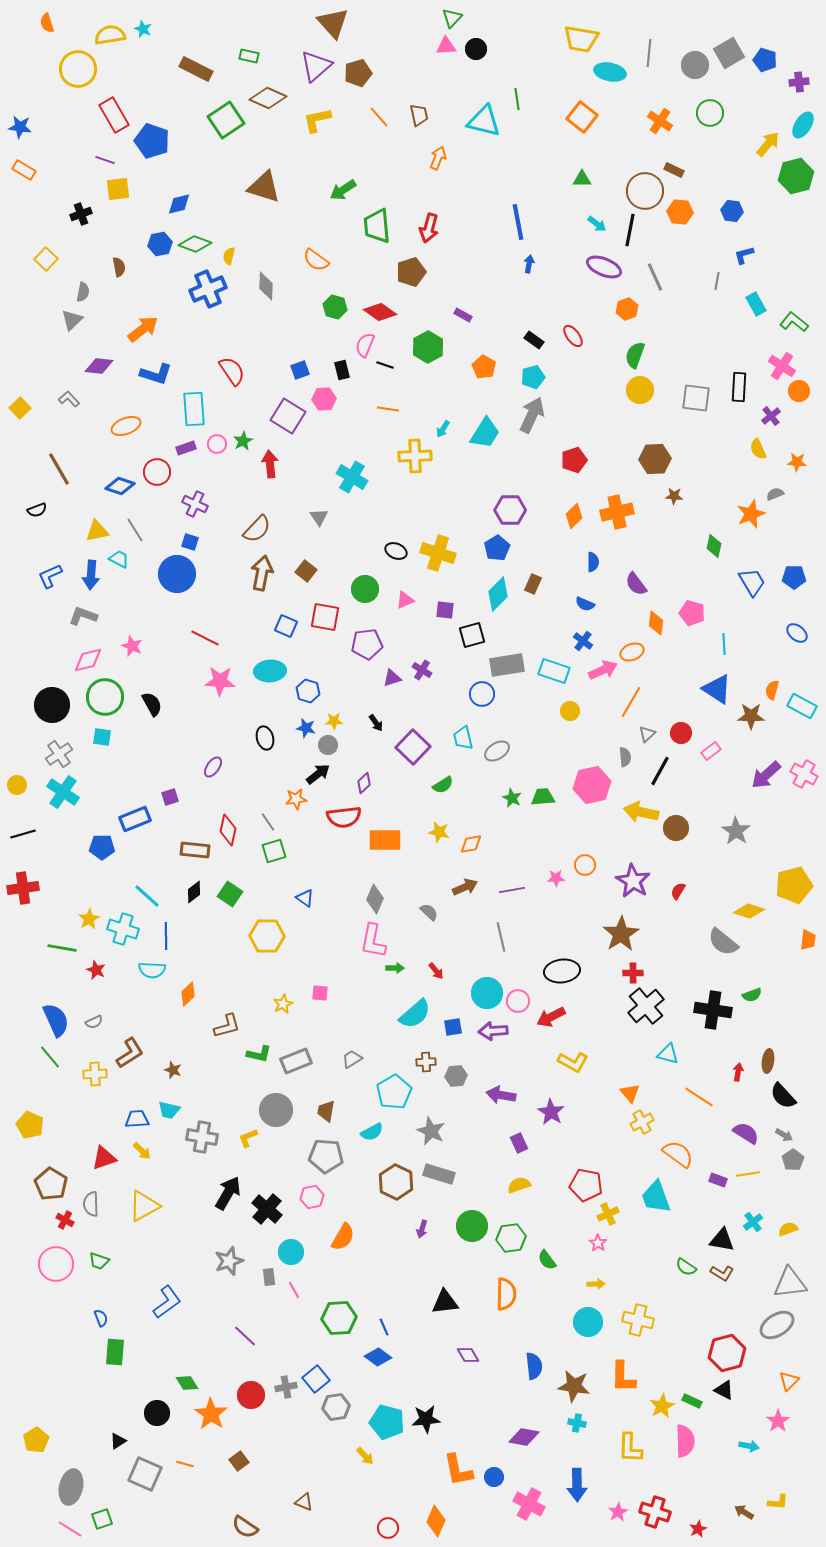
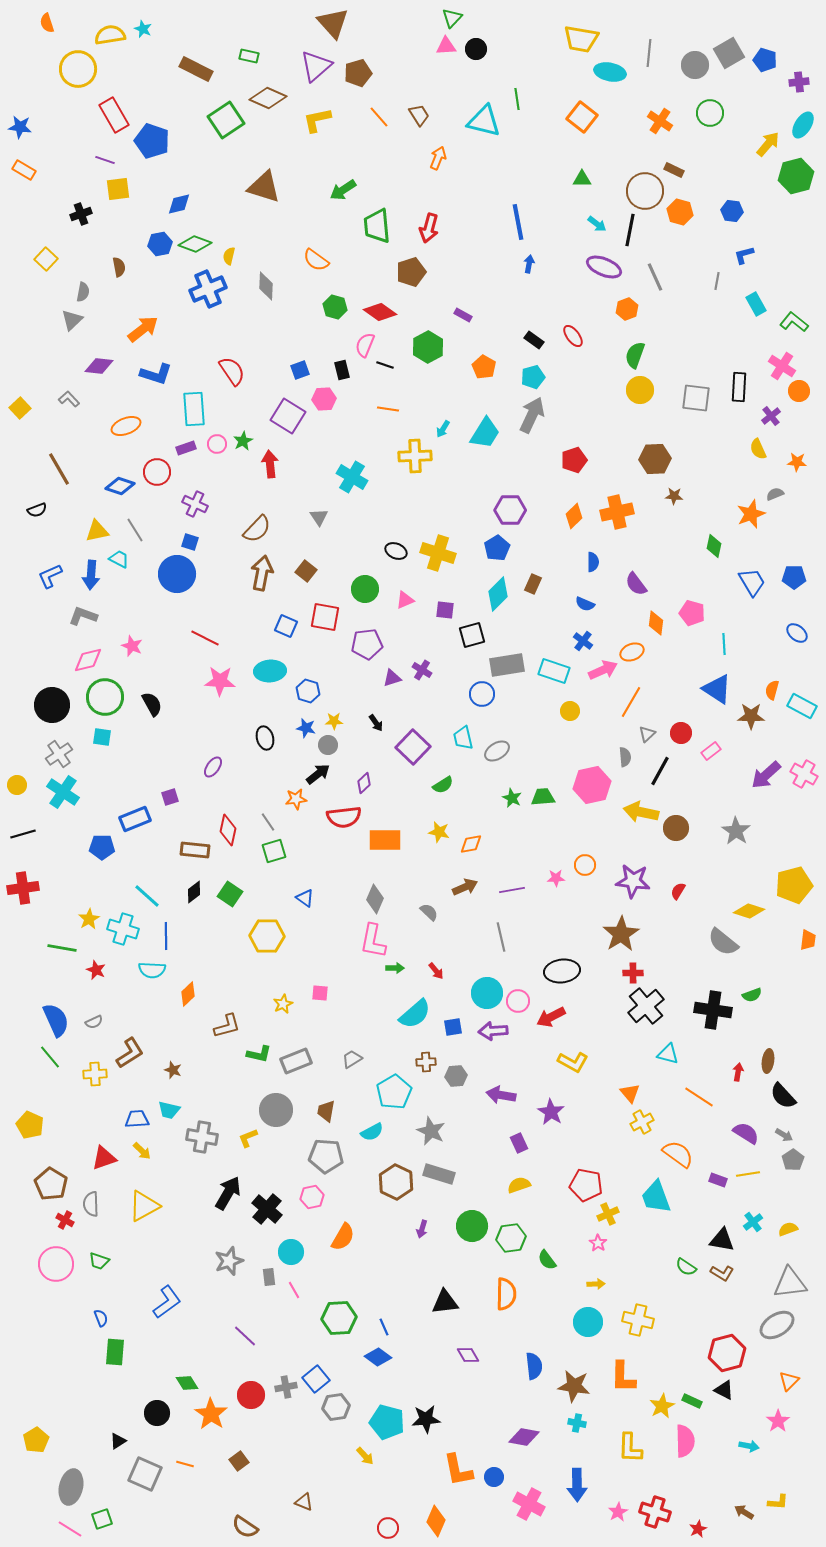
brown trapezoid at (419, 115): rotated 20 degrees counterclockwise
orange hexagon at (680, 212): rotated 10 degrees clockwise
purple star at (633, 881): rotated 24 degrees counterclockwise
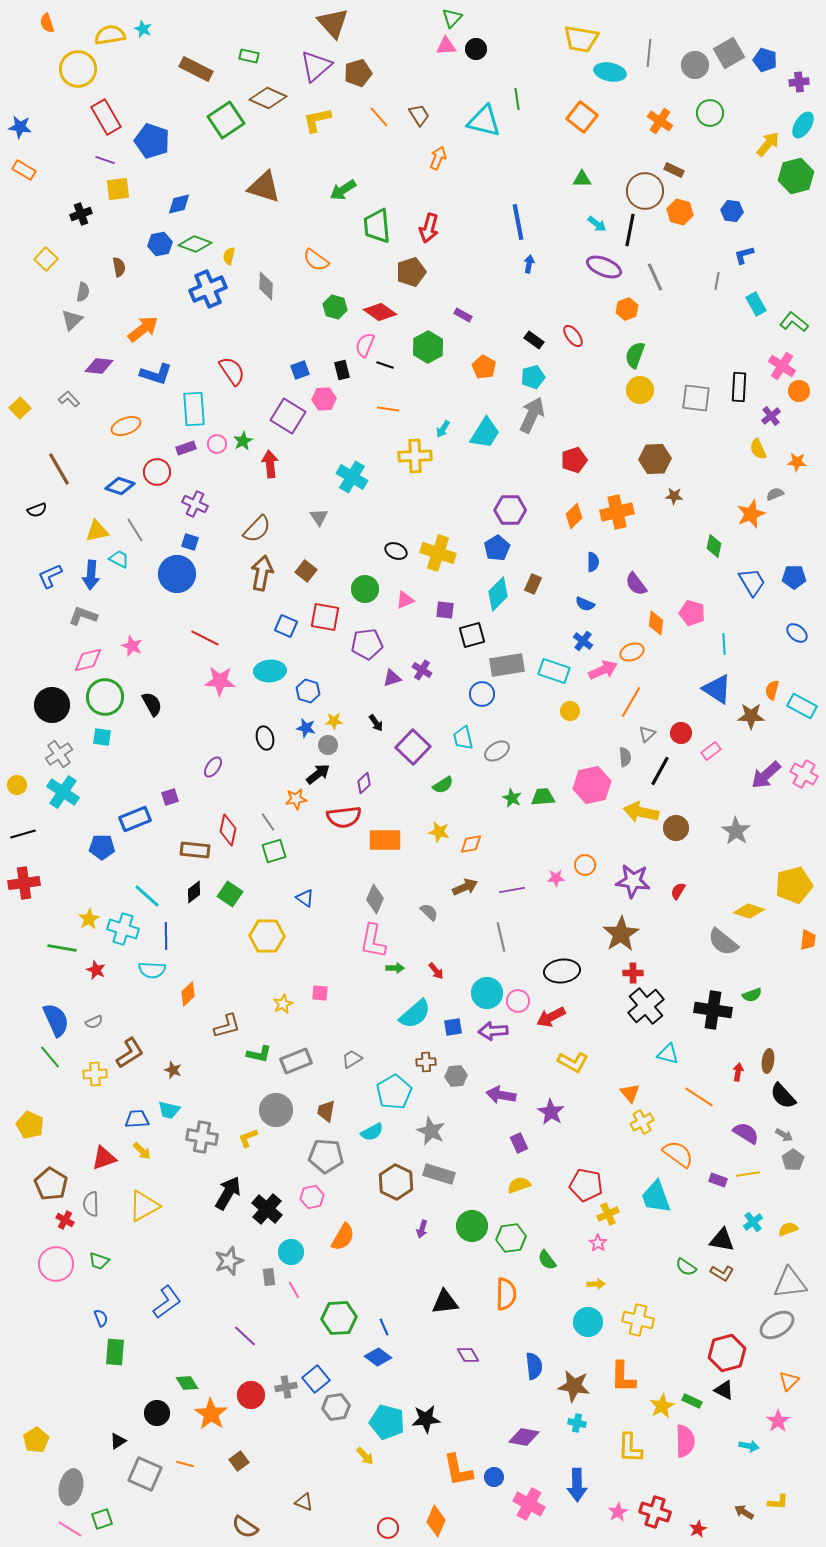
red rectangle at (114, 115): moved 8 px left, 2 px down
red cross at (23, 888): moved 1 px right, 5 px up
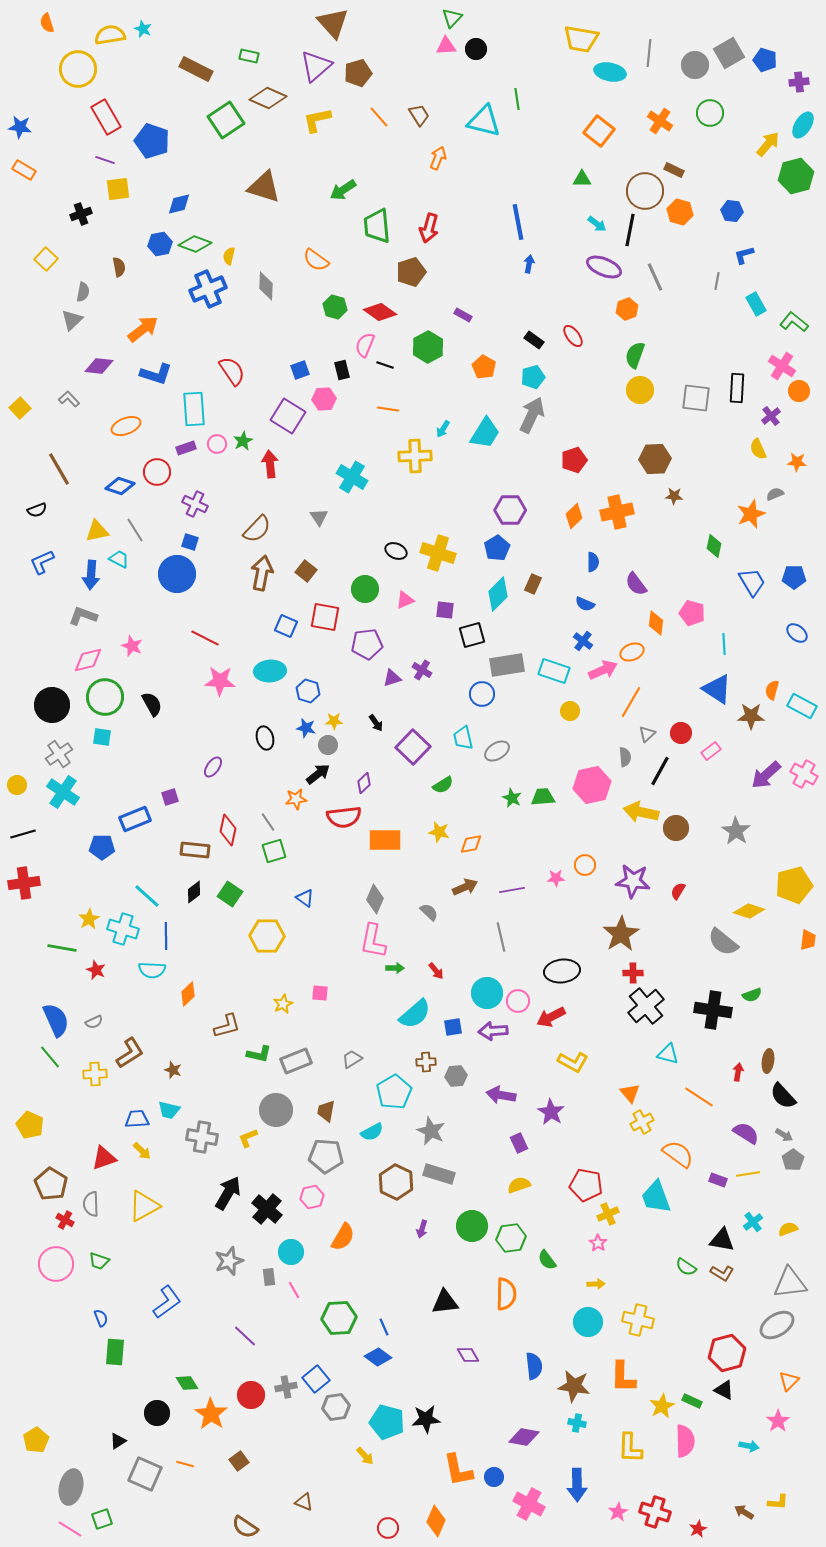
orange square at (582, 117): moved 17 px right, 14 px down
black rectangle at (739, 387): moved 2 px left, 1 px down
blue L-shape at (50, 576): moved 8 px left, 14 px up
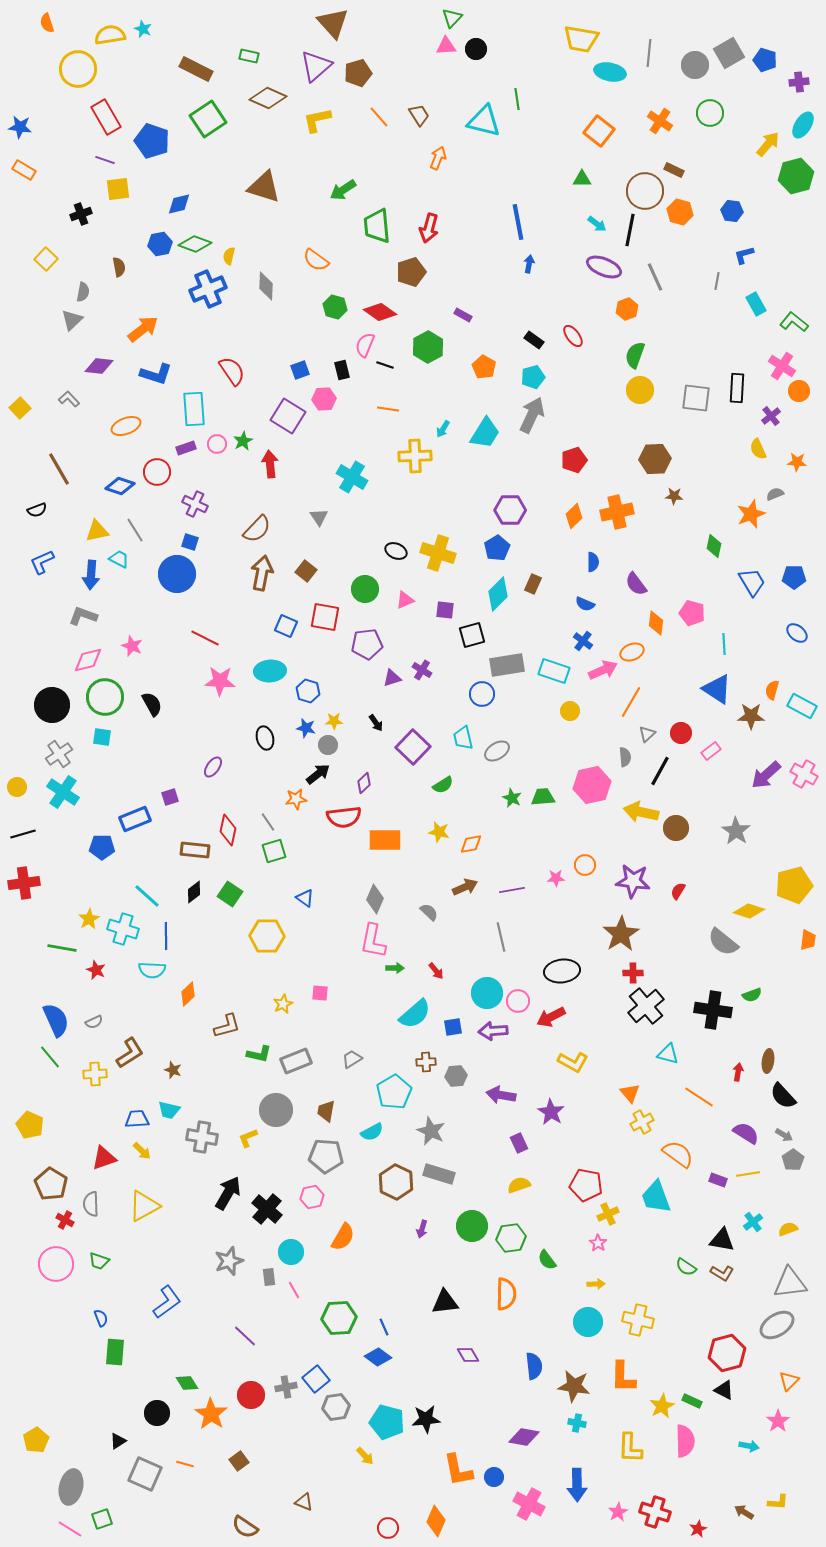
green square at (226, 120): moved 18 px left, 1 px up
yellow circle at (17, 785): moved 2 px down
